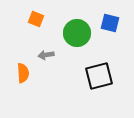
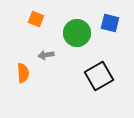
black square: rotated 16 degrees counterclockwise
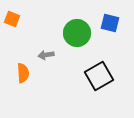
orange square: moved 24 px left
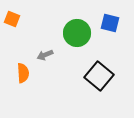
gray arrow: moved 1 px left; rotated 14 degrees counterclockwise
black square: rotated 20 degrees counterclockwise
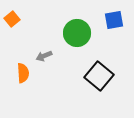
orange square: rotated 28 degrees clockwise
blue square: moved 4 px right, 3 px up; rotated 24 degrees counterclockwise
gray arrow: moved 1 px left, 1 px down
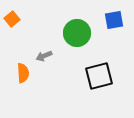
black square: rotated 36 degrees clockwise
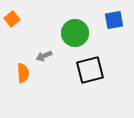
green circle: moved 2 px left
black square: moved 9 px left, 6 px up
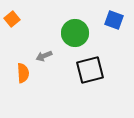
blue square: rotated 30 degrees clockwise
